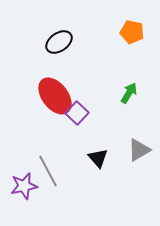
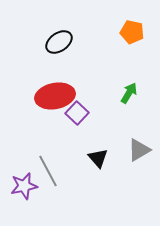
red ellipse: rotated 63 degrees counterclockwise
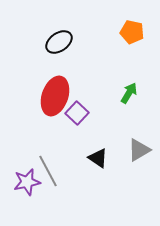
red ellipse: rotated 60 degrees counterclockwise
black triangle: rotated 15 degrees counterclockwise
purple star: moved 3 px right, 4 px up
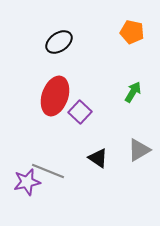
green arrow: moved 4 px right, 1 px up
purple square: moved 3 px right, 1 px up
gray line: rotated 40 degrees counterclockwise
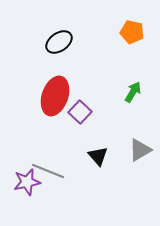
gray triangle: moved 1 px right
black triangle: moved 2 px up; rotated 15 degrees clockwise
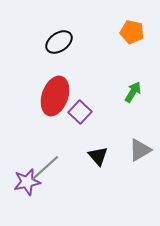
gray line: moved 3 px left, 3 px up; rotated 64 degrees counterclockwise
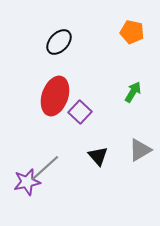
black ellipse: rotated 12 degrees counterclockwise
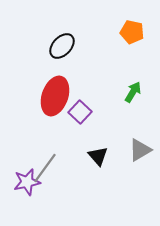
black ellipse: moved 3 px right, 4 px down
gray line: rotated 12 degrees counterclockwise
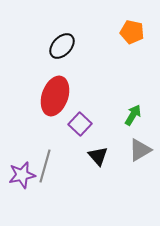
green arrow: moved 23 px down
purple square: moved 12 px down
gray line: moved 2 px up; rotated 20 degrees counterclockwise
purple star: moved 5 px left, 7 px up
